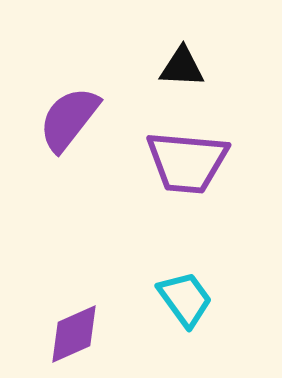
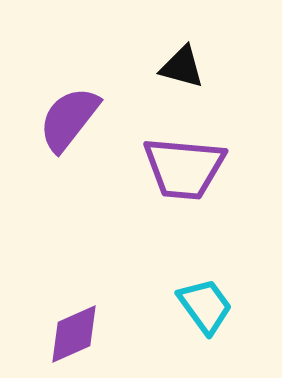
black triangle: rotated 12 degrees clockwise
purple trapezoid: moved 3 px left, 6 px down
cyan trapezoid: moved 20 px right, 7 px down
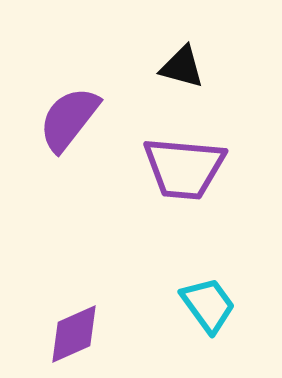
cyan trapezoid: moved 3 px right, 1 px up
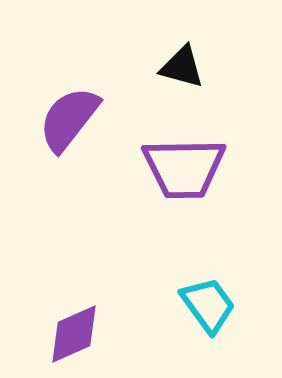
purple trapezoid: rotated 6 degrees counterclockwise
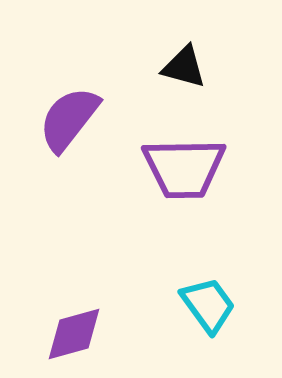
black triangle: moved 2 px right
purple diamond: rotated 8 degrees clockwise
